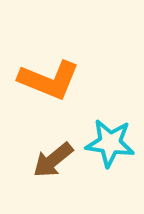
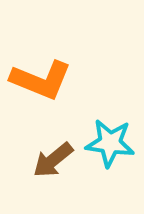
orange L-shape: moved 8 px left
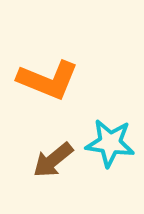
orange L-shape: moved 7 px right
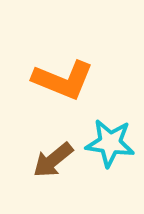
orange L-shape: moved 15 px right
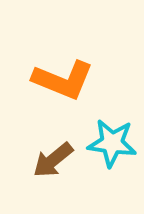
cyan star: moved 2 px right
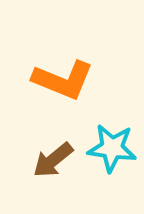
cyan star: moved 5 px down
